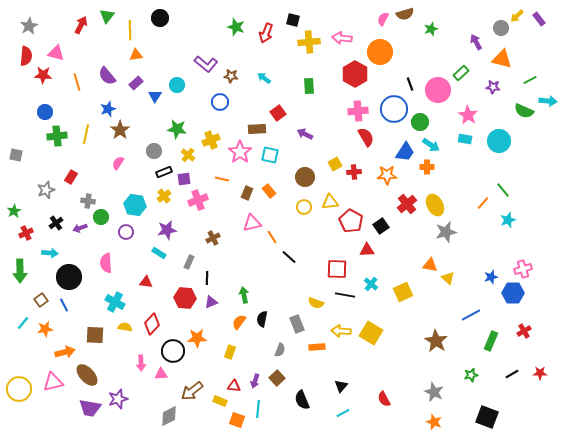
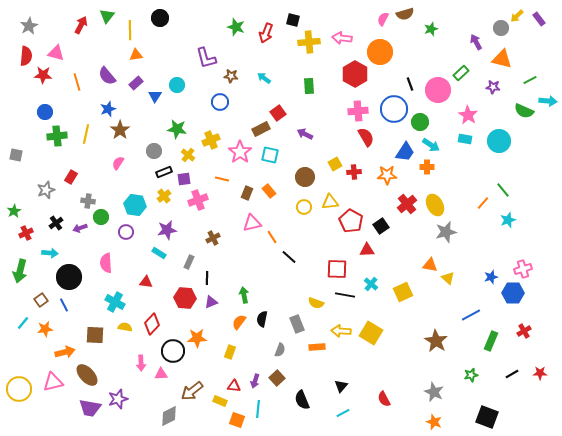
purple L-shape at (206, 64): moved 6 px up; rotated 35 degrees clockwise
brown rectangle at (257, 129): moved 4 px right; rotated 24 degrees counterclockwise
green arrow at (20, 271): rotated 15 degrees clockwise
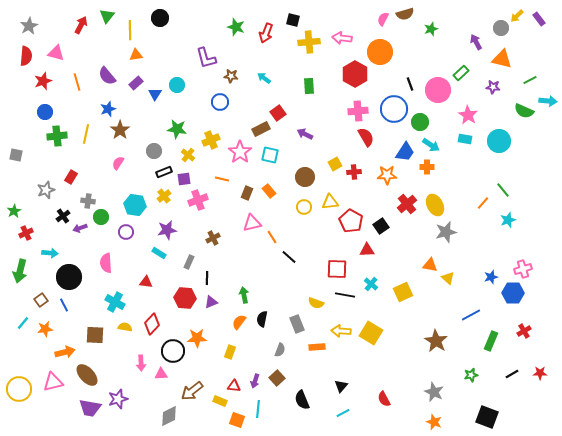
red star at (43, 75): moved 6 px down; rotated 24 degrees counterclockwise
blue triangle at (155, 96): moved 2 px up
black cross at (56, 223): moved 7 px right, 7 px up
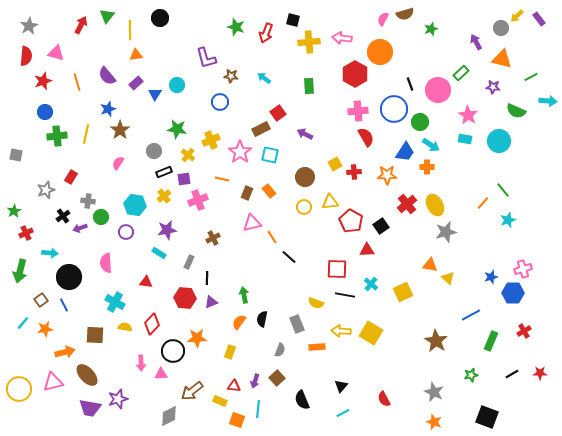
green line at (530, 80): moved 1 px right, 3 px up
green semicircle at (524, 111): moved 8 px left
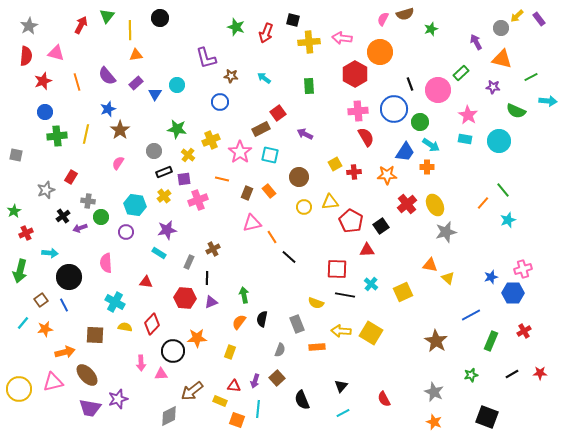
brown circle at (305, 177): moved 6 px left
brown cross at (213, 238): moved 11 px down
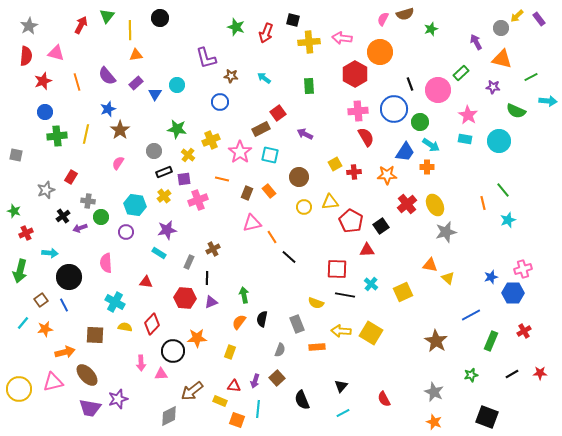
orange line at (483, 203): rotated 56 degrees counterclockwise
green star at (14, 211): rotated 24 degrees counterclockwise
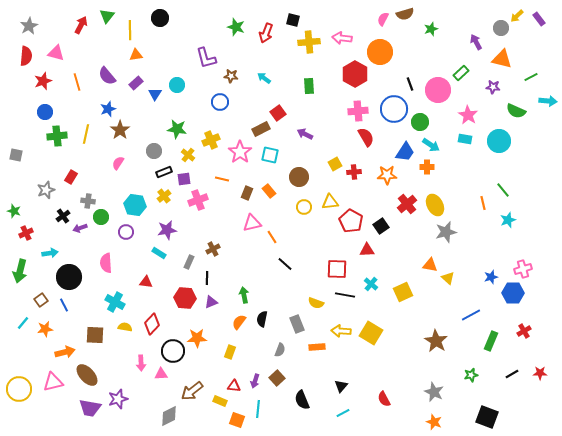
cyan arrow at (50, 253): rotated 14 degrees counterclockwise
black line at (289, 257): moved 4 px left, 7 px down
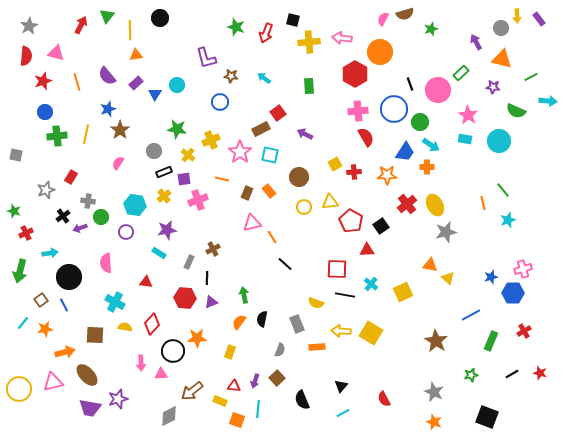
yellow arrow at (517, 16): rotated 48 degrees counterclockwise
red star at (540, 373): rotated 16 degrees clockwise
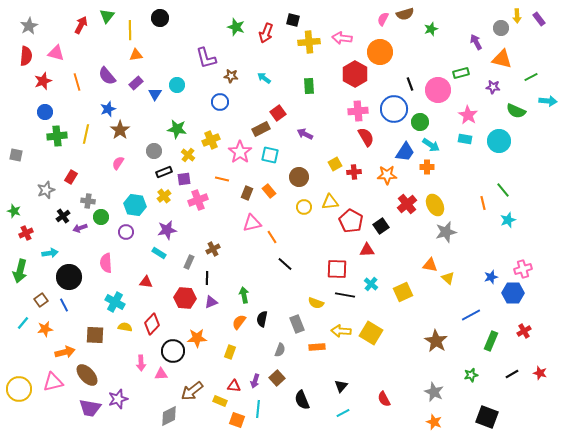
green rectangle at (461, 73): rotated 28 degrees clockwise
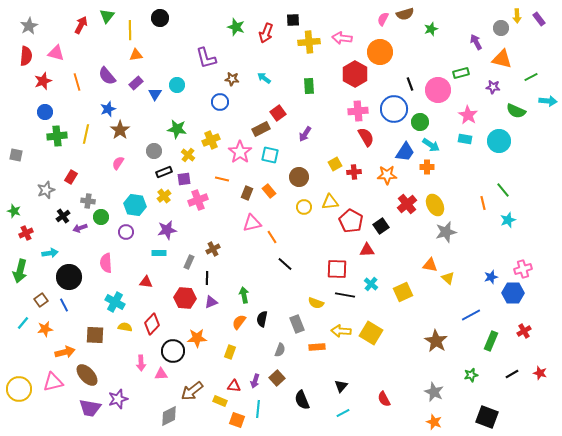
black square at (293, 20): rotated 16 degrees counterclockwise
brown star at (231, 76): moved 1 px right, 3 px down
purple arrow at (305, 134): rotated 84 degrees counterclockwise
cyan rectangle at (159, 253): rotated 32 degrees counterclockwise
